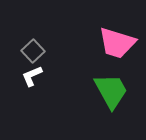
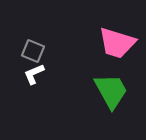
gray square: rotated 25 degrees counterclockwise
white L-shape: moved 2 px right, 2 px up
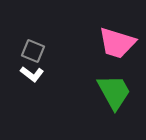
white L-shape: moved 2 px left; rotated 120 degrees counterclockwise
green trapezoid: moved 3 px right, 1 px down
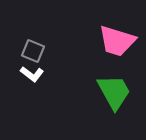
pink trapezoid: moved 2 px up
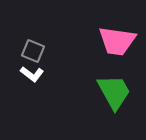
pink trapezoid: rotated 9 degrees counterclockwise
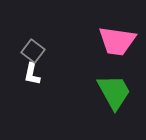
gray square: rotated 15 degrees clockwise
white L-shape: rotated 65 degrees clockwise
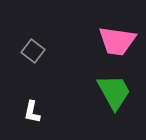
white L-shape: moved 38 px down
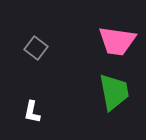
gray square: moved 3 px right, 3 px up
green trapezoid: rotated 18 degrees clockwise
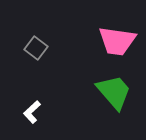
green trapezoid: rotated 30 degrees counterclockwise
white L-shape: rotated 35 degrees clockwise
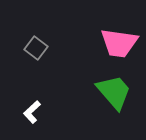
pink trapezoid: moved 2 px right, 2 px down
